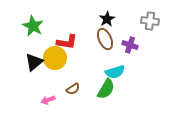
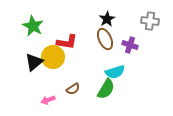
yellow circle: moved 2 px left, 1 px up
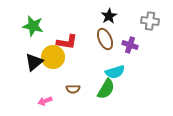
black star: moved 2 px right, 3 px up
green star: rotated 15 degrees counterclockwise
brown semicircle: rotated 32 degrees clockwise
pink arrow: moved 3 px left, 1 px down
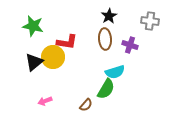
brown ellipse: rotated 20 degrees clockwise
brown semicircle: moved 13 px right, 16 px down; rotated 48 degrees counterclockwise
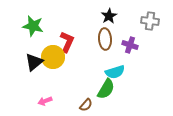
red L-shape: rotated 75 degrees counterclockwise
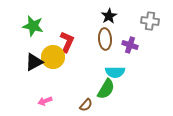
black triangle: rotated 12 degrees clockwise
cyan semicircle: rotated 18 degrees clockwise
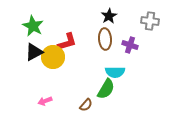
green star: rotated 15 degrees clockwise
red L-shape: rotated 50 degrees clockwise
black triangle: moved 10 px up
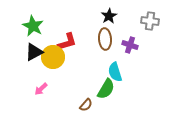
cyan semicircle: rotated 72 degrees clockwise
pink arrow: moved 4 px left, 12 px up; rotated 24 degrees counterclockwise
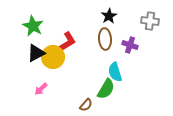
red L-shape: rotated 15 degrees counterclockwise
black triangle: moved 2 px right, 1 px down
